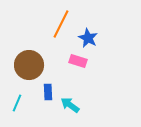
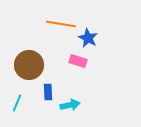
orange line: rotated 72 degrees clockwise
cyan arrow: rotated 132 degrees clockwise
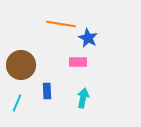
pink rectangle: moved 1 px down; rotated 18 degrees counterclockwise
brown circle: moved 8 px left
blue rectangle: moved 1 px left, 1 px up
cyan arrow: moved 13 px right, 7 px up; rotated 66 degrees counterclockwise
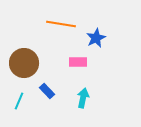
blue star: moved 8 px right; rotated 18 degrees clockwise
brown circle: moved 3 px right, 2 px up
blue rectangle: rotated 42 degrees counterclockwise
cyan line: moved 2 px right, 2 px up
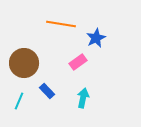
pink rectangle: rotated 36 degrees counterclockwise
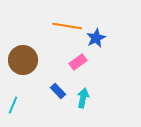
orange line: moved 6 px right, 2 px down
brown circle: moved 1 px left, 3 px up
blue rectangle: moved 11 px right
cyan line: moved 6 px left, 4 px down
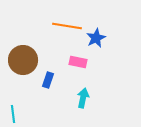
pink rectangle: rotated 48 degrees clockwise
blue rectangle: moved 10 px left, 11 px up; rotated 63 degrees clockwise
cyan line: moved 9 px down; rotated 30 degrees counterclockwise
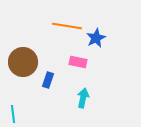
brown circle: moved 2 px down
